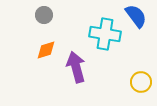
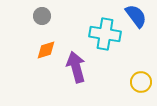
gray circle: moved 2 px left, 1 px down
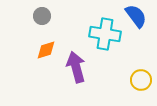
yellow circle: moved 2 px up
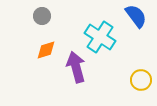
cyan cross: moved 5 px left, 3 px down; rotated 24 degrees clockwise
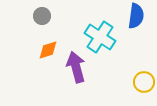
blue semicircle: rotated 45 degrees clockwise
orange diamond: moved 2 px right
yellow circle: moved 3 px right, 2 px down
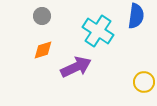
cyan cross: moved 2 px left, 6 px up
orange diamond: moved 5 px left
purple arrow: rotated 80 degrees clockwise
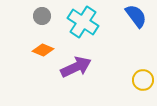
blue semicircle: rotated 45 degrees counterclockwise
cyan cross: moved 15 px left, 9 px up
orange diamond: rotated 40 degrees clockwise
yellow circle: moved 1 px left, 2 px up
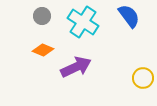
blue semicircle: moved 7 px left
yellow circle: moved 2 px up
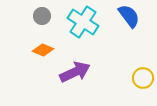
purple arrow: moved 1 px left, 5 px down
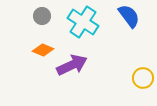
purple arrow: moved 3 px left, 7 px up
